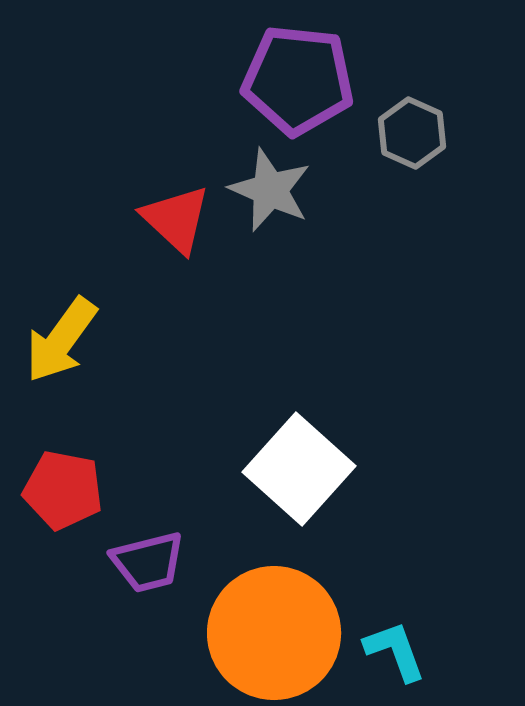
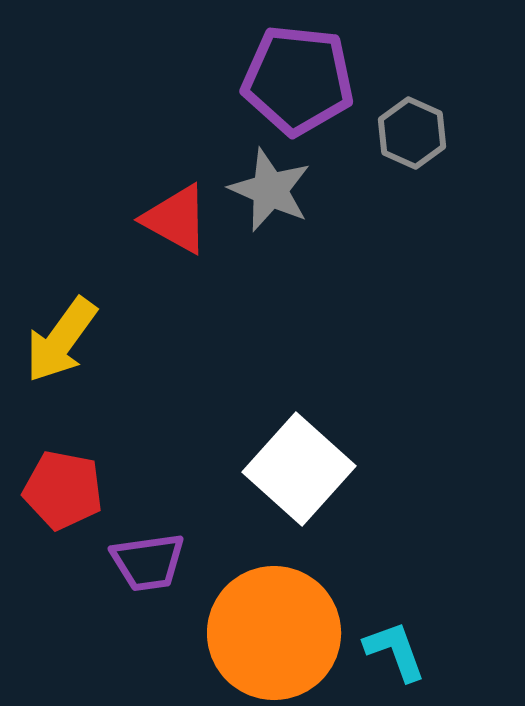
red triangle: rotated 14 degrees counterclockwise
purple trapezoid: rotated 6 degrees clockwise
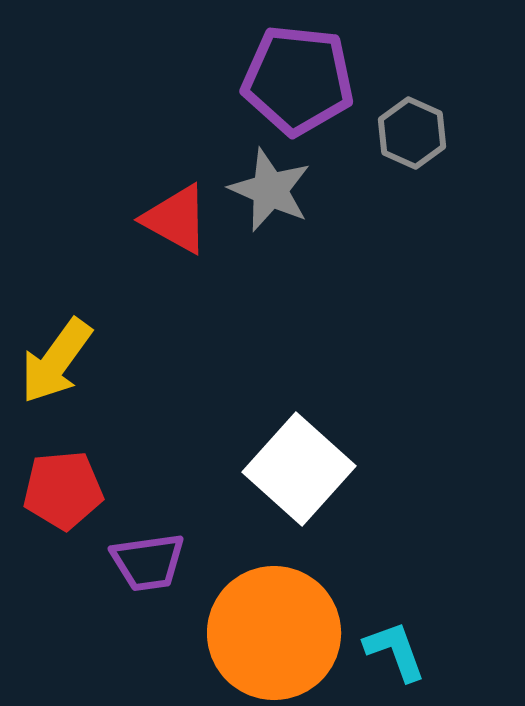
yellow arrow: moved 5 px left, 21 px down
red pentagon: rotated 16 degrees counterclockwise
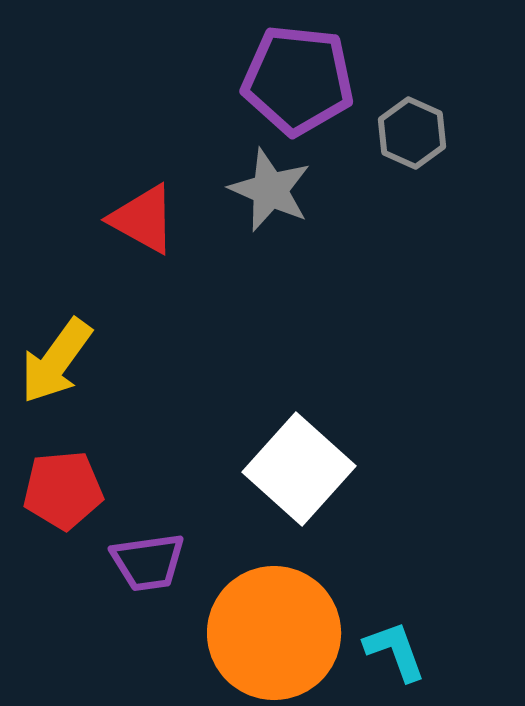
red triangle: moved 33 px left
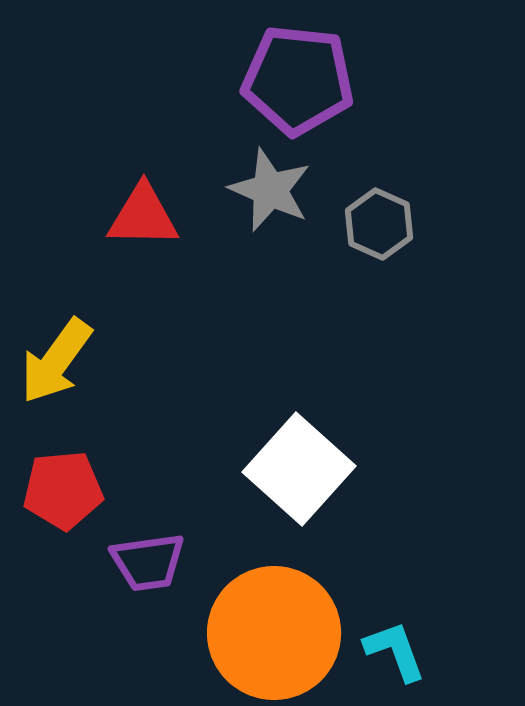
gray hexagon: moved 33 px left, 91 px down
red triangle: moved 3 px up; rotated 28 degrees counterclockwise
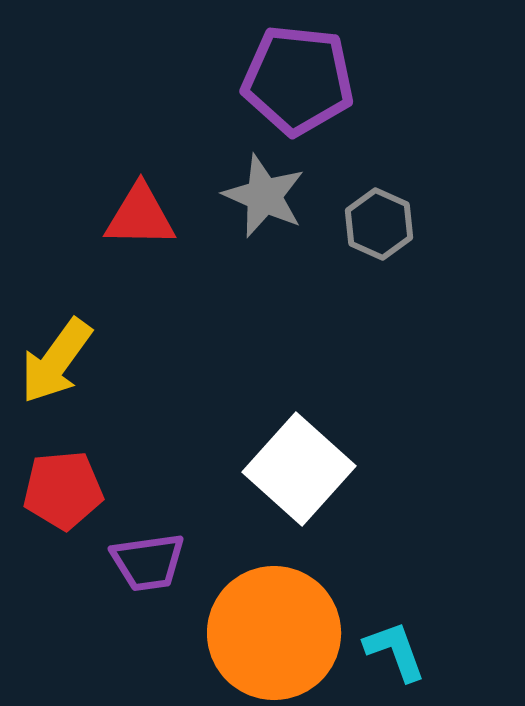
gray star: moved 6 px left, 6 px down
red triangle: moved 3 px left
